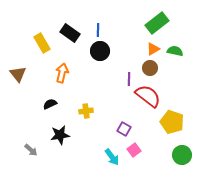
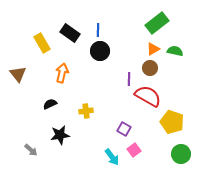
red semicircle: rotated 8 degrees counterclockwise
green circle: moved 1 px left, 1 px up
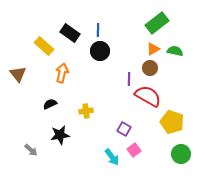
yellow rectangle: moved 2 px right, 3 px down; rotated 18 degrees counterclockwise
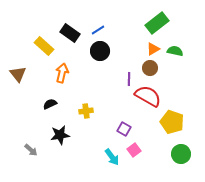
blue line: rotated 56 degrees clockwise
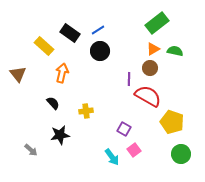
black semicircle: moved 3 px right, 1 px up; rotated 72 degrees clockwise
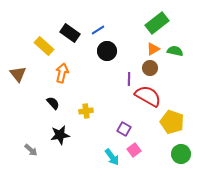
black circle: moved 7 px right
